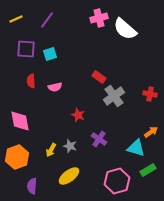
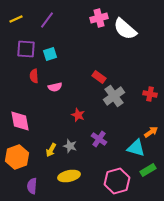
red semicircle: moved 3 px right, 5 px up
yellow ellipse: rotated 25 degrees clockwise
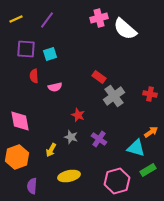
gray star: moved 1 px right, 9 px up
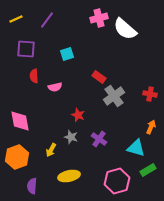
cyan square: moved 17 px right
orange arrow: moved 5 px up; rotated 32 degrees counterclockwise
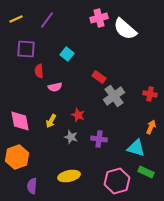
cyan square: rotated 32 degrees counterclockwise
red semicircle: moved 5 px right, 5 px up
purple cross: rotated 28 degrees counterclockwise
yellow arrow: moved 29 px up
green rectangle: moved 2 px left, 2 px down; rotated 56 degrees clockwise
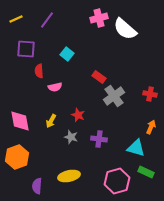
purple semicircle: moved 5 px right
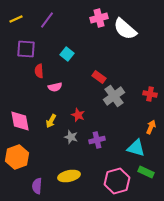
purple cross: moved 2 px left, 1 px down; rotated 21 degrees counterclockwise
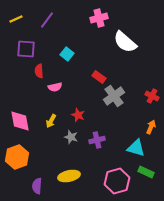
white semicircle: moved 13 px down
red cross: moved 2 px right, 2 px down; rotated 16 degrees clockwise
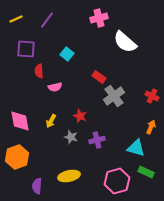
red star: moved 2 px right, 1 px down
